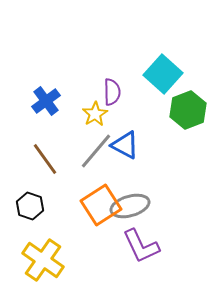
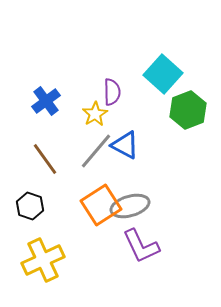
yellow cross: rotated 30 degrees clockwise
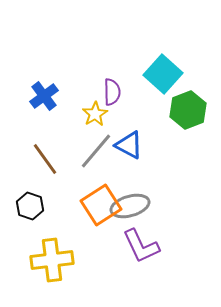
blue cross: moved 2 px left, 5 px up
blue triangle: moved 4 px right
yellow cross: moved 9 px right; rotated 18 degrees clockwise
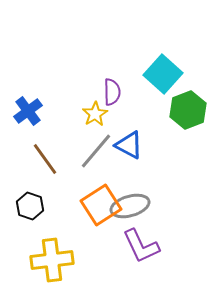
blue cross: moved 16 px left, 15 px down
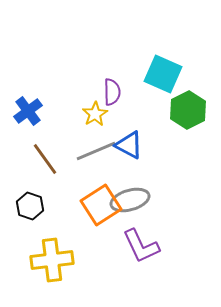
cyan square: rotated 18 degrees counterclockwise
green hexagon: rotated 6 degrees counterclockwise
gray line: rotated 27 degrees clockwise
gray ellipse: moved 6 px up
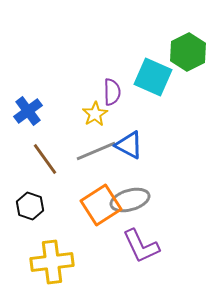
cyan square: moved 10 px left, 3 px down
green hexagon: moved 58 px up
yellow cross: moved 2 px down
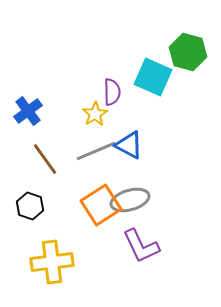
green hexagon: rotated 18 degrees counterclockwise
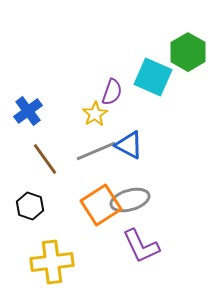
green hexagon: rotated 15 degrees clockwise
purple semicircle: rotated 20 degrees clockwise
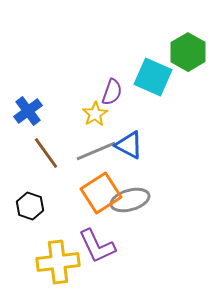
brown line: moved 1 px right, 6 px up
orange square: moved 12 px up
purple L-shape: moved 44 px left
yellow cross: moved 6 px right
